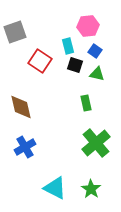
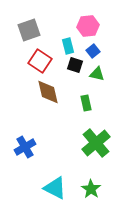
gray square: moved 14 px right, 2 px up
blue square: moved 2 px left; rotated 16 degrees clockwise
brown diamond: moved 27 px right, 15 px up
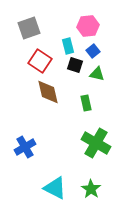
gray square: moved 2 px up
green cross: rotated 20 degrees counterclockwise
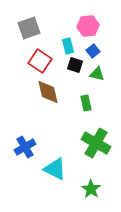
cyan triangle: moved 19 px up
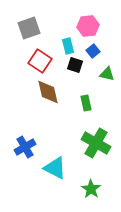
green triangle: moved 10 px right
cyan triangle: moved 1 px up
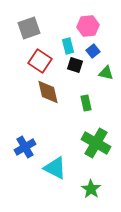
green triangle: moved 1 px left, 1 px up
